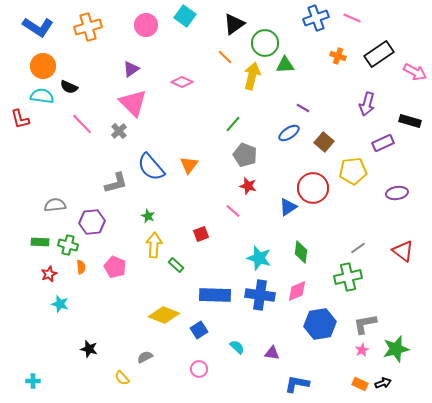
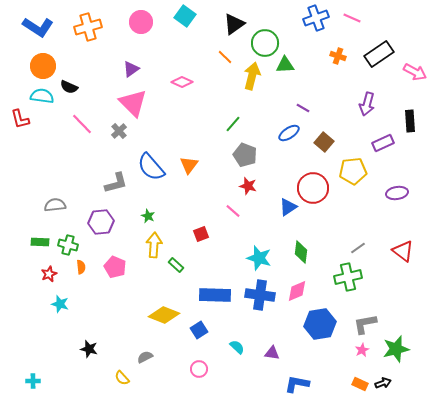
pink circle at (146, 25): moved 5 px left, 3 px up
black rectangle at (410, 121): rotated 70 degrees clockwise
purple hexagon at (92, 222): moved 9 px right
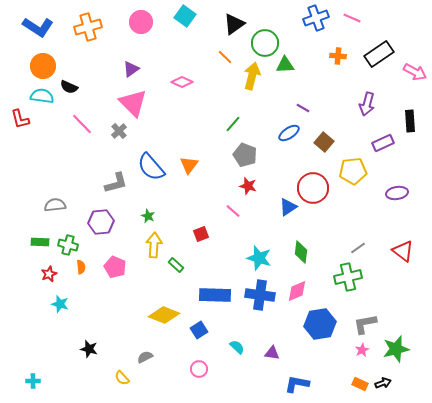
orange cross at (338, 56): rotated 14 degrees counterclockwise
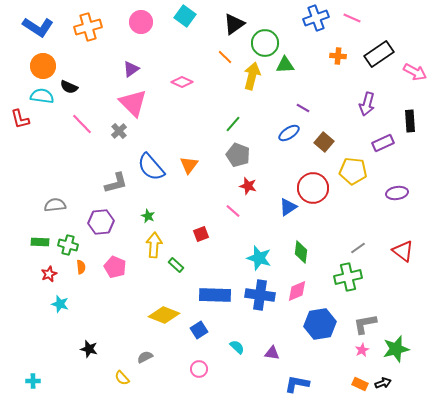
gray pentagon at (245, 155): moved 7 px left
yellow pentagon at (353, 171): rotated 12 degrees clockwise
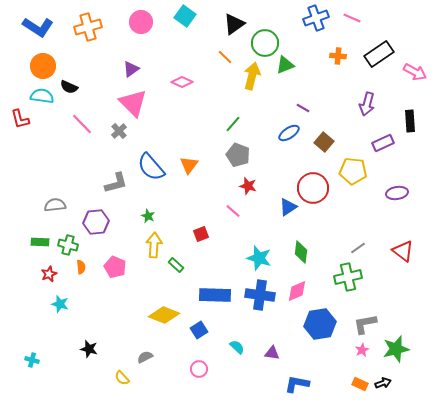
green triangle at (285, 65): rotated 18 degrees counterclockwise
purple hexagon at (101, 222): moved 5 px left
cyan cross at (33, 381): moved 1 px left, 21 px up; rotated 16 degrees clockwise
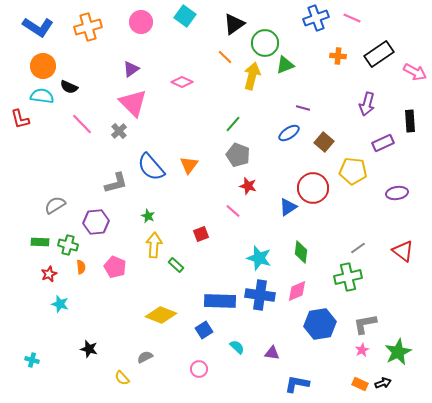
purple line at (303, 108): rotated 16 degrees counterclockwise
gray semicircle at (55, 205): rotated 25 degrees counterclockwise
blue rectangle at (215, 295): moved 5 px right, 6 px down
yellow diamond at (164, 315): moved 3 px left
blue square at (199, 330): moved 5 px right
green star at (396, 349): moved 2 px right, 3 px down; rotated 12 degrees counterclockwise
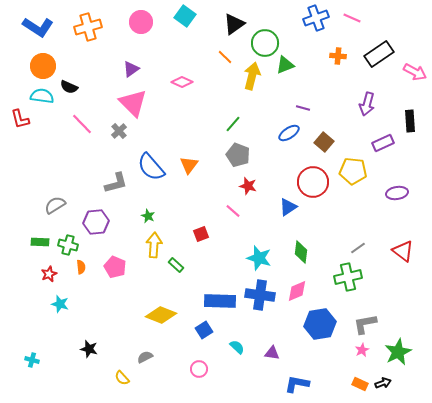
red circle at (313, 188): moved 6 px up
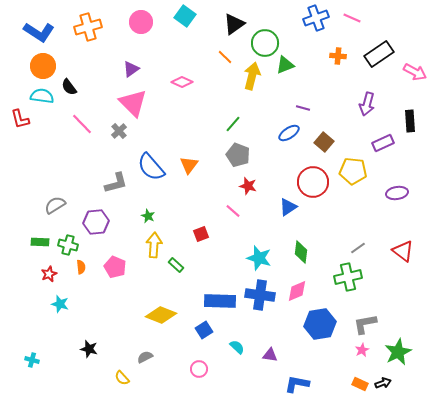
blue L-shape at (38, 27): moved 1 px right, 5 px down
black semicircle at (69, 87): rotated 30 degrees clockwise
purple triangle at (272, 353): moved 2 px left, 2 px down
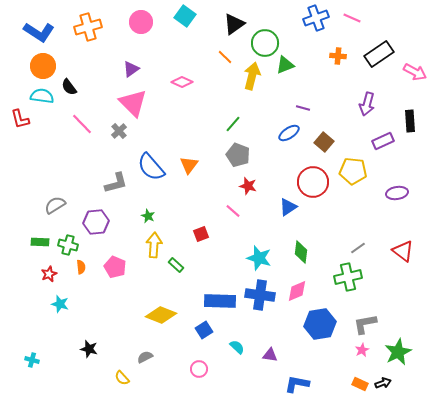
purple rectangle at (383, 143): moved 2 px up
